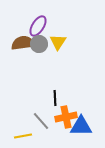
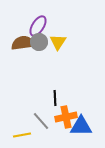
gray circle: moved 2 px up
yellow line: moved 1 px left, 1 px up
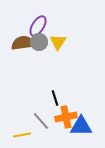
black line: rotated 14 degrees counterclockwise
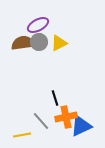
purple ellipse: moved 1 px up; rotated 30 degrees clockwise
yellow triangle: moved 1 px right, 1 px down; rotated 30 degrees clockwise
blue triangle: rotated 25 degrees counterclockwise
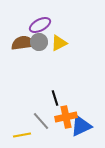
purple ellipse: moved 2 px right
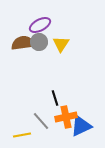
yellow triangle: moved 2 px right, 1 px down; rotated 30 degrees counterclockwise
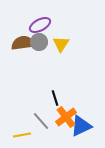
orange cross: rotated 25 degrees counterclockwise
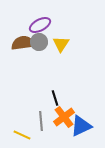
orange cross: moved 2 px left
gray line: rotated 36 degrees clockwise
yellow line: rotated 36 degrees clockwise
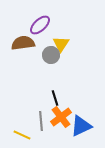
purple ellipse: rotated 15 degrees counterclockwise
gray circle: moved 12 px right, 13 px down
orange cross: moved 3 px left
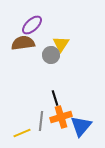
purple ellipse: moved 8 px left
orange cross: rotated 20 degrees clockwise
gray line: rotated 12 degrees clockwise
blue triangle: rotated 25 degrees counterclockwise
yellow line: moved 2 px up; rotated 48 degrees counterclockwise
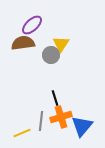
blue triangle: moved 1 px right
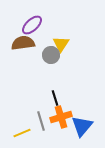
gray line: rotated 24 degrees counterclockwise
